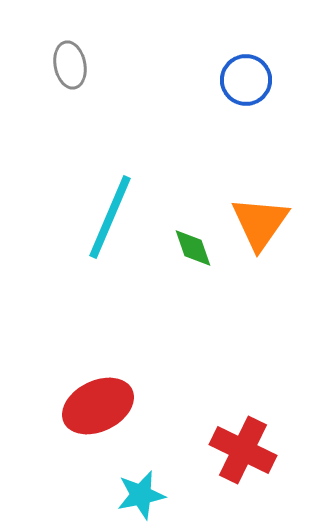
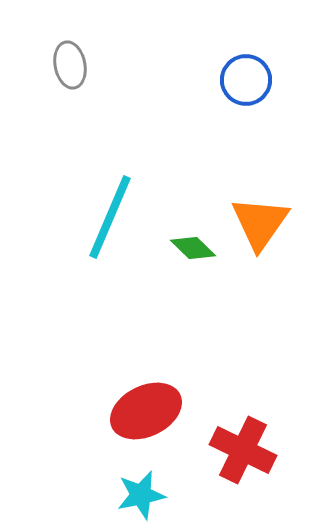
green diamond: rotated 27 degrees counterclockwise
red ellipse: moved 48 px right, 5 px down
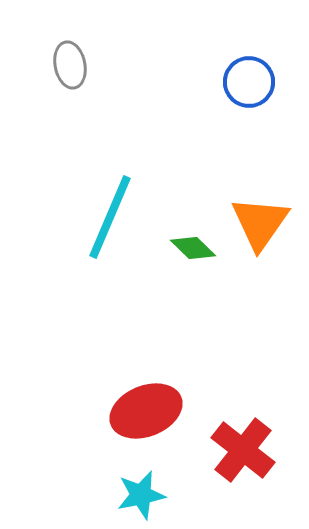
blue circle: moved 3 px right, 2 px down
red ellipse: rotated 4 degrees clockwise
red cross: rotated 12 degrees clockwise
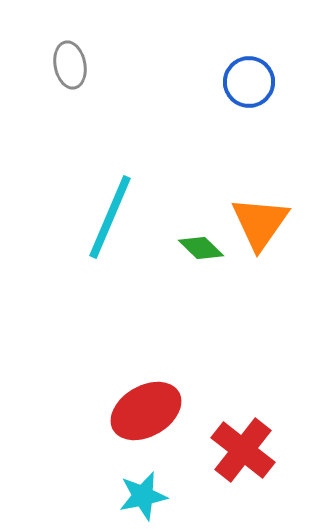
green diamond: moved 8 px right
red ellipse: rotated 8 degrees counterclockwise
cyan star: moved 2 px right, 1 px down
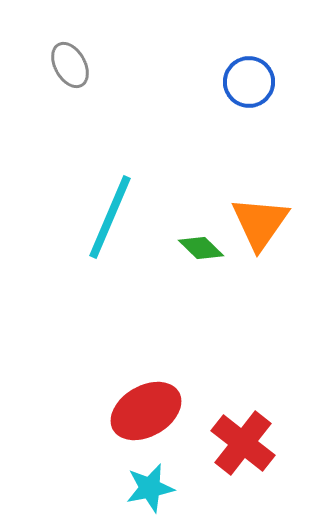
gray ellipse: rotated 18 degrees counterclockwise
red cross: moved 7 px up
cyan star: moved 7 px right, 8 px up
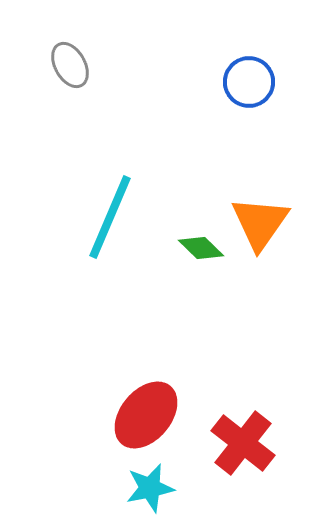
red ellipse: moved 4 px down; rotated 20 degrees counterclockwise
